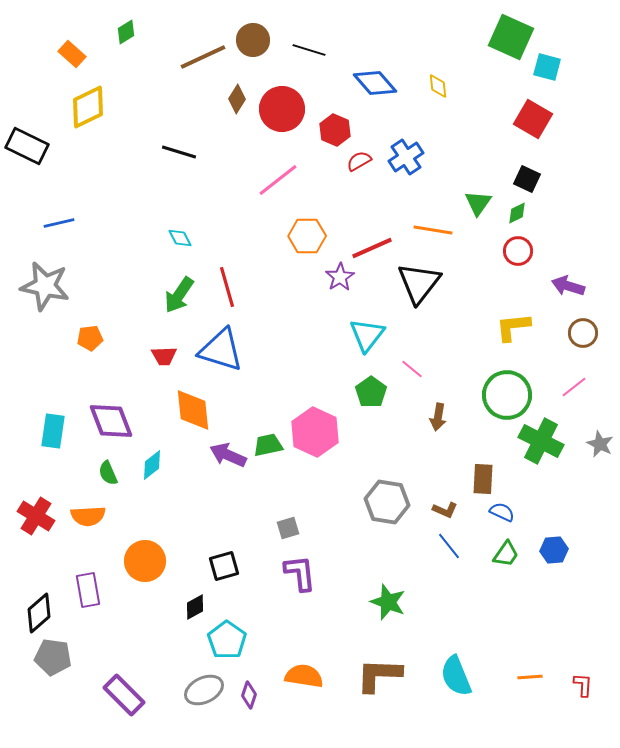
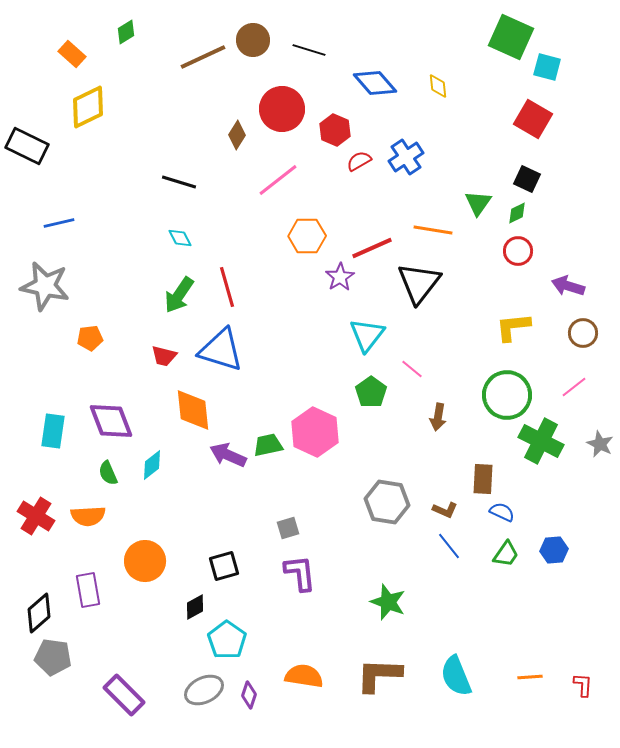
brown diamond at (237, 99): moved 36 px down
black line at (179, 152): moved 30 px down
red trapezoid at (164, 356): rotated 16 degrees clockwise
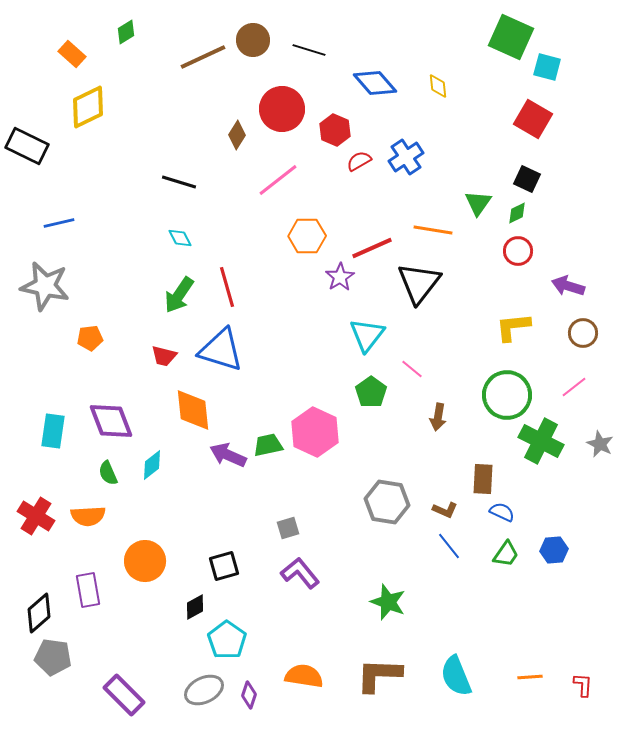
purple L-shape at (300, 573): rotated 33 degrees counterclockwise
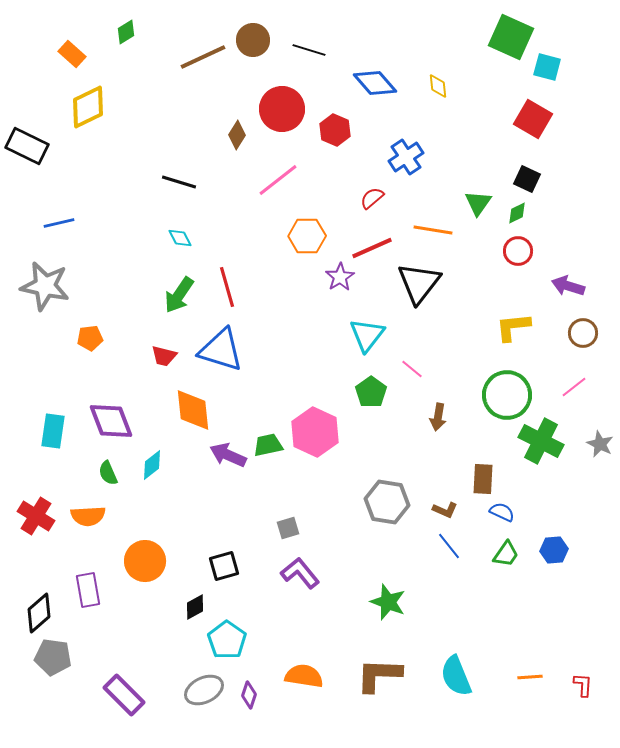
red semicircle at (359, 161): moved 13 px right, 37 px down; rotated 10 degrees counterclockwise
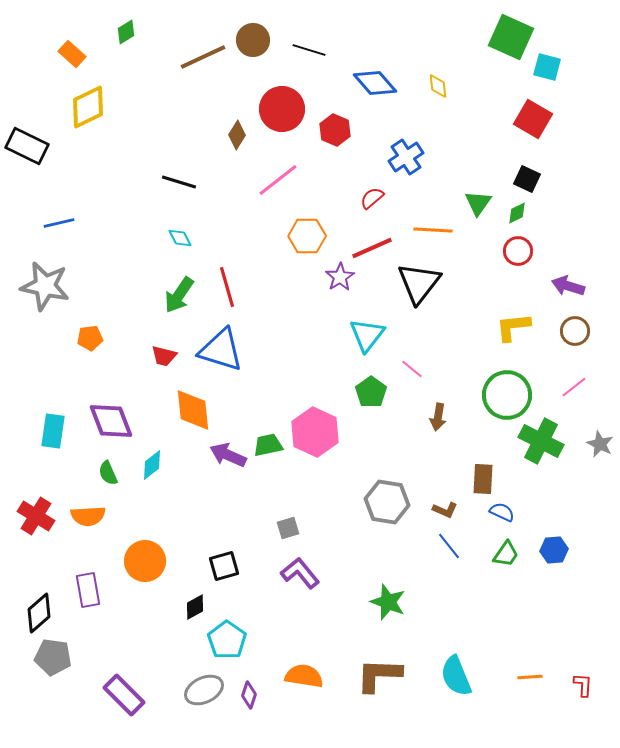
orange line at (433, 230): rotated 6 degrees counterclockwise
brown circle at (583, 333): moved 8 px left, 2 px up
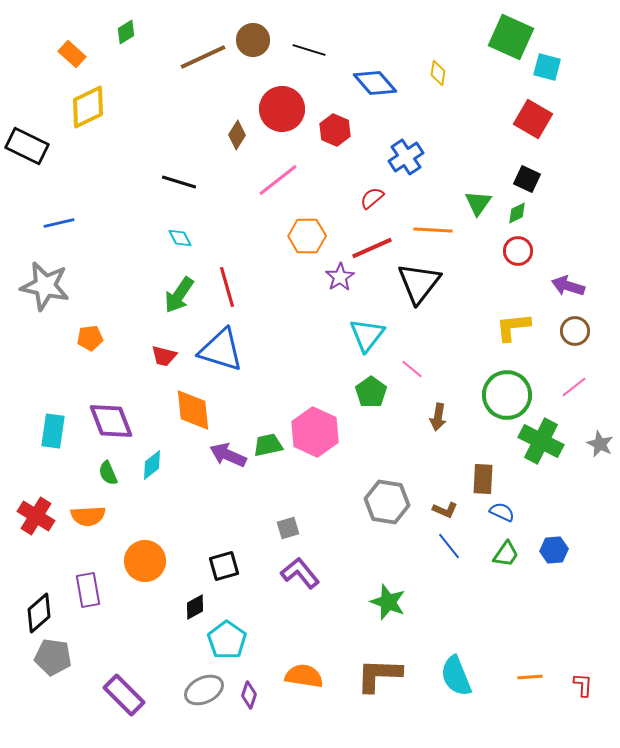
yellow diamond at (438, 86): moved 13 px up; rotated 15 degrees clockwise
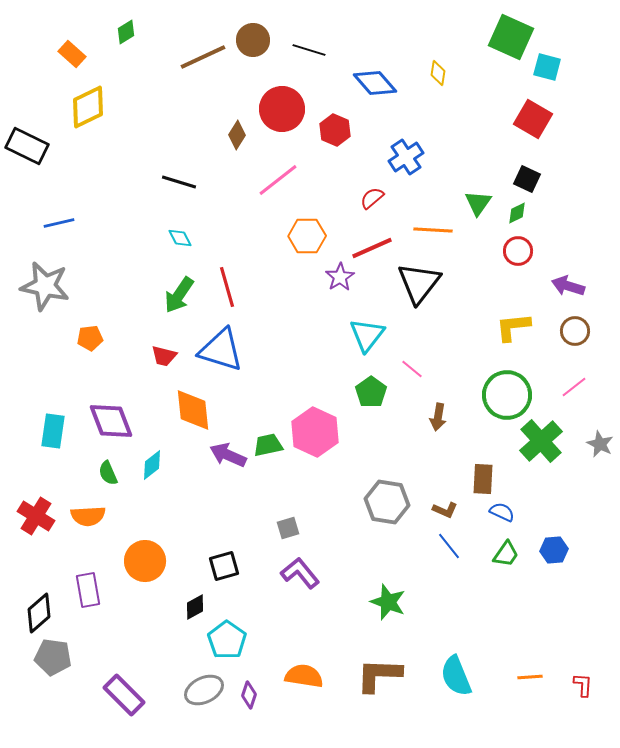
green cross at (541, 441): rotated 21 degrees clockwise
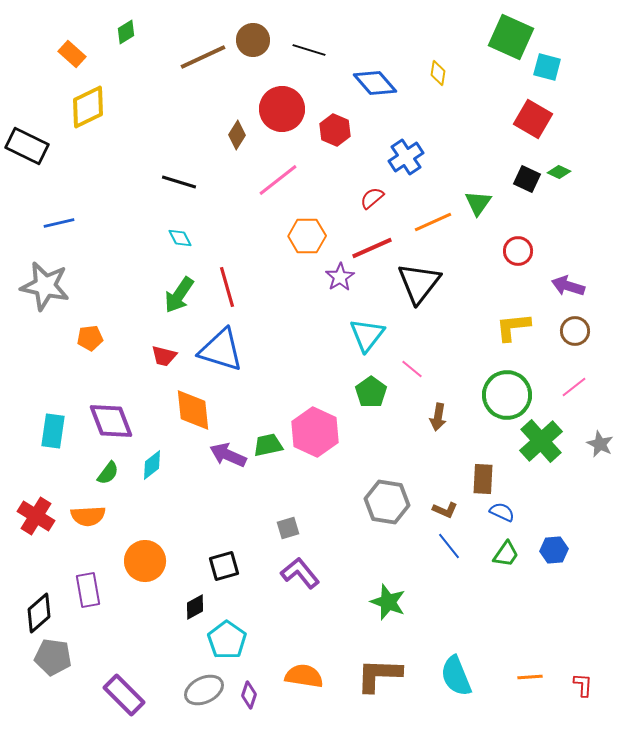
green diamond at (517, 213): moved 42 px right, 41 px up; rotated 50 degrees clockwise
orange line at (433, 230): moved 8 px up; rotated 27 degrees counterclockwise
green semicircle at (108, 473): rotated 120 degrees counterclockwise
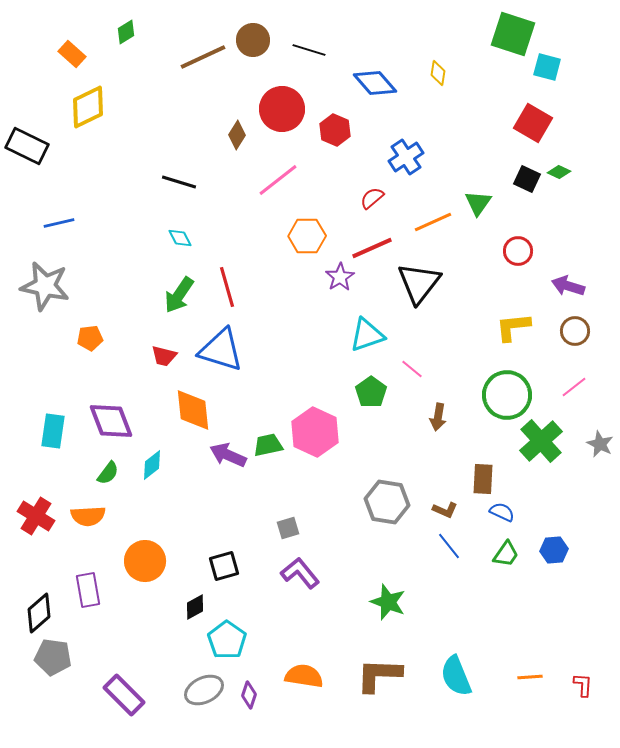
green square at (511, 37): moved 2 px right, 3 px up; rotated 6 degrees counterclockwise
red square at (533, 119): moved 4 px down
cyan triangle at (367, 335): rotated 33 degrees clockwise
